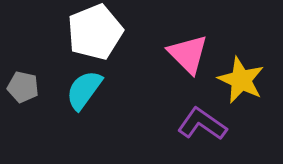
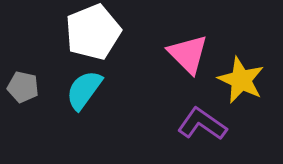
white pentagon: moved 2 px left
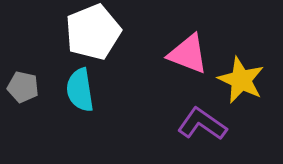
pink triangle: rotated 24 degrees counterclockwise
cyan semicircle: moved 4 px left; rotated 45 degrees counterclockwise
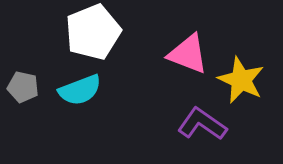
cyan semicircle: rotated 102 degrees counterclockwise
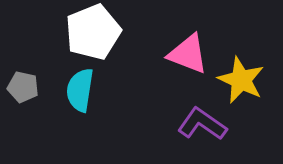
cyan semicircle: rotated 120 degrees clockwise
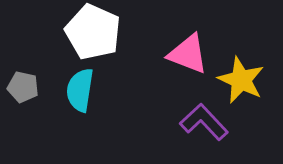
white pentagon: rotated 26 degrees counterclockwise
purple L-shape: moved 2 px right, 2 px up; rotated 12 degrees clockwise
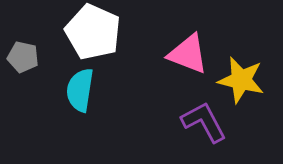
yellow star: rotated 12 degrees counterclockwise
gray pentagon: moved 30 px up
purple L-shape: rotated 15 degrees clockwise
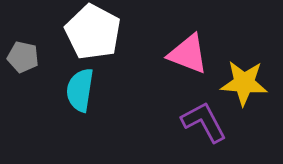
white pentagon: rotated 4 degrees clockwise
yellow star: moved 3 px right, 3 px down; rotated 9 degrees counterclockwise
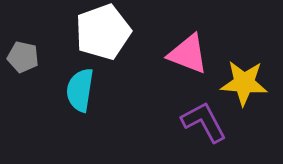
white pentagon: moved 10 px right; rotated 24 degrees clockwise
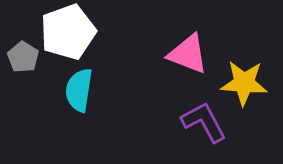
white pentagon: moved 35 px left
gray pentagon: rotated 20 degrees clockwise
cyan semicircle: moved 1 px left
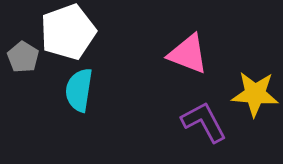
yellow star: moved 11 px right, 11 px down
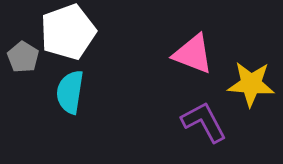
pink triangle: moved 5 px right
cyan semicircle: moved 9 px left, 2 px down
yellow star: moved 4 px left, 10 px up
